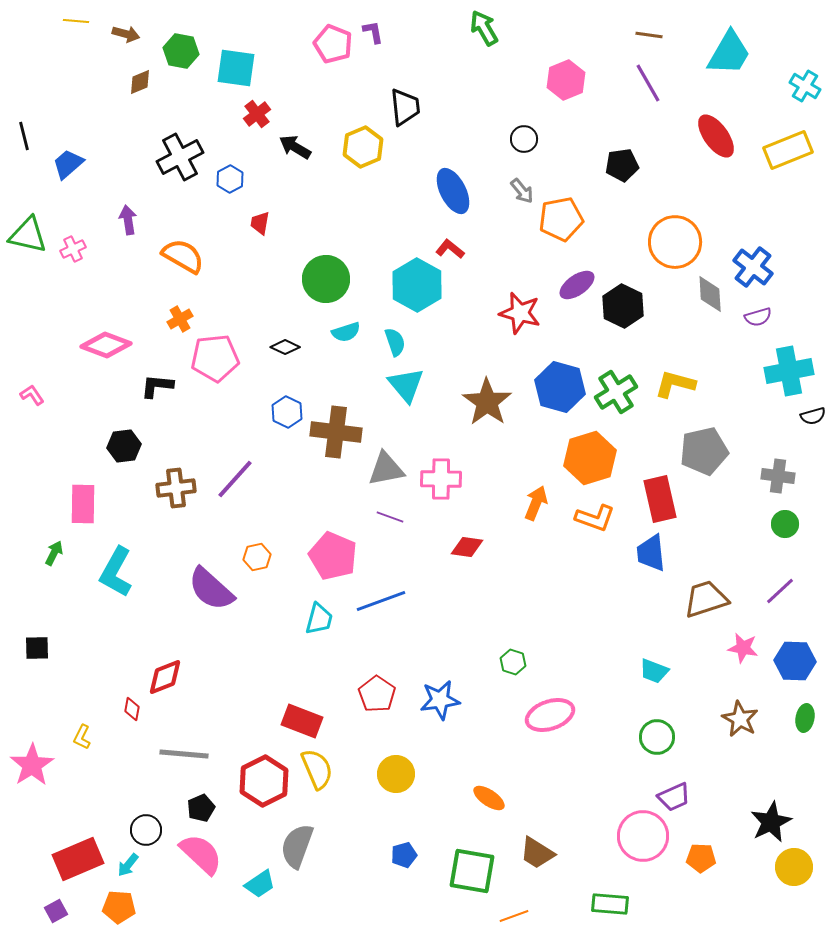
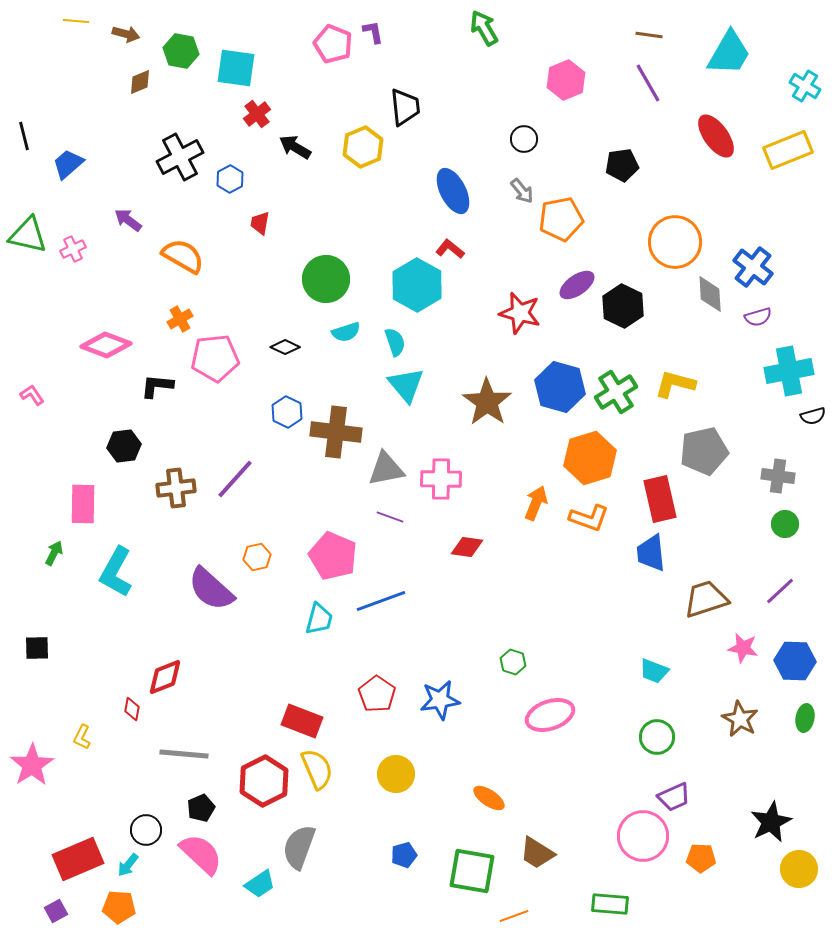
purple arrow at (128, 220): rotated 44 degrees counterclockwise
orange L-shape at (595, 518): moved 6 px left
gray semicircle at (297, 846): moved 2 px right, 1 px down
yellow circle at (794, 867): moved 5 px right, 2 px down
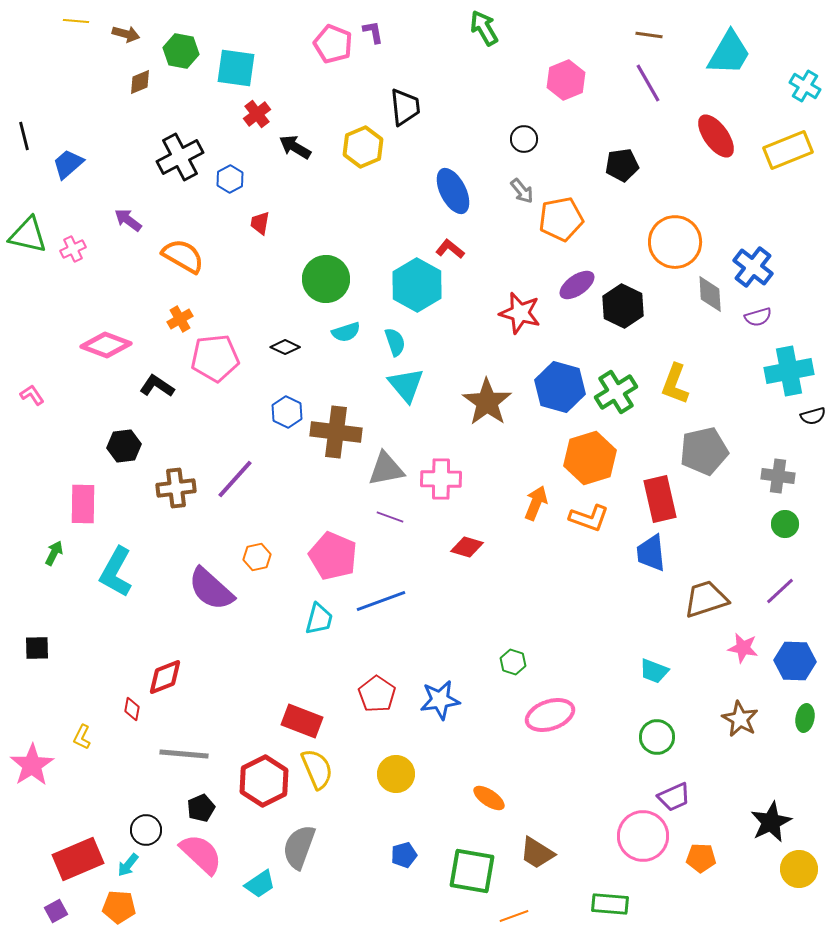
yellow L-shape at (675, 384): rotated 84 degrees counterclockwise
black L-shape at (157, 386): rotated 28 degrees clockwise
red diamond at (467, 547): rotated 8 degrees clockwise
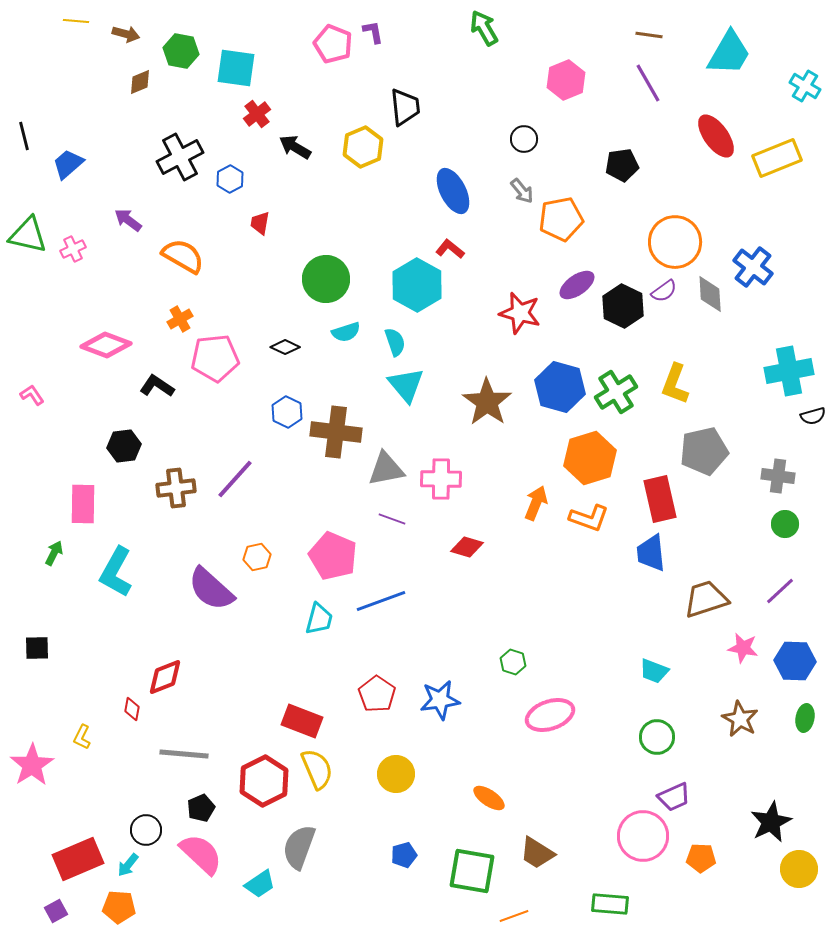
yellow rectangle at (788, 150): moved 11 px left, 8 px down
purple semicircle at (758, 317): moved 94 px left, 26 px up; rotated 20 degrees counterclockwise
purple line at (390, 517): moved 2 px right, 2 px down
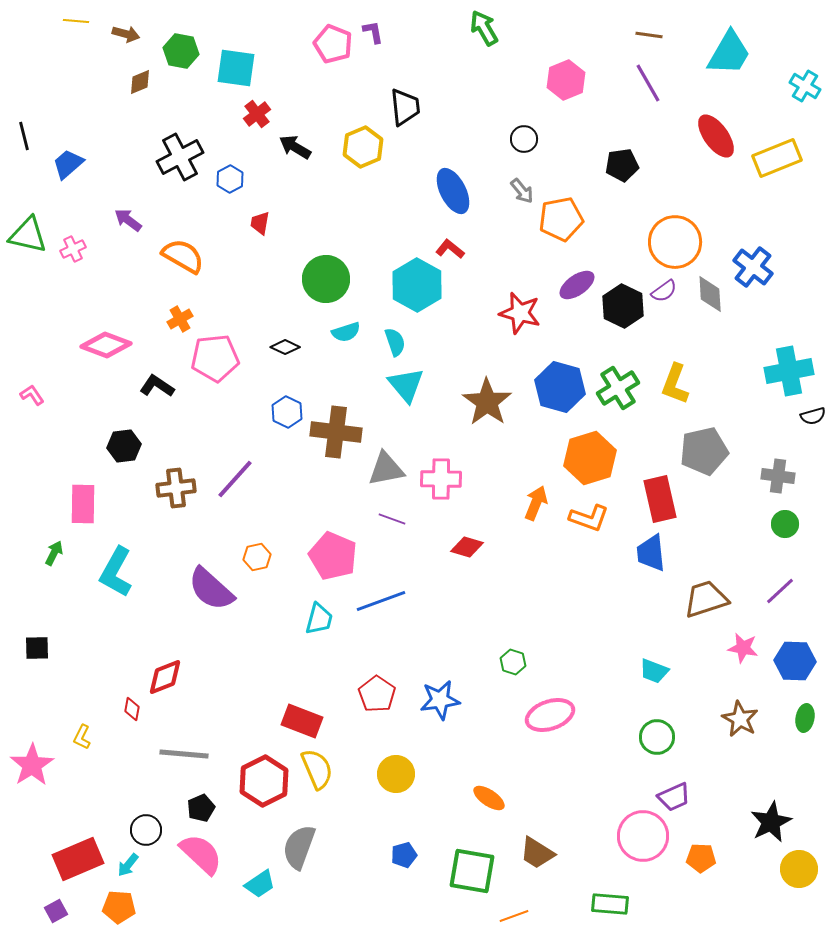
green cross at (616, 392): moved 2 px right, 4 px up
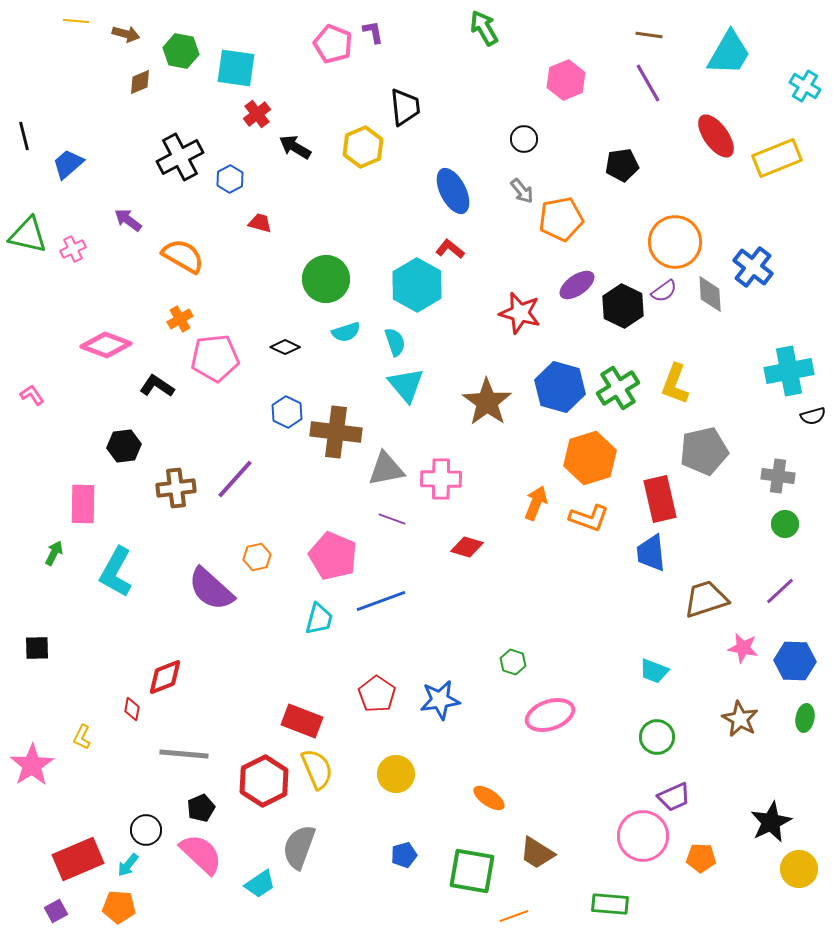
red trapezoid at (260, 223): rotated 95 degrees clockwise
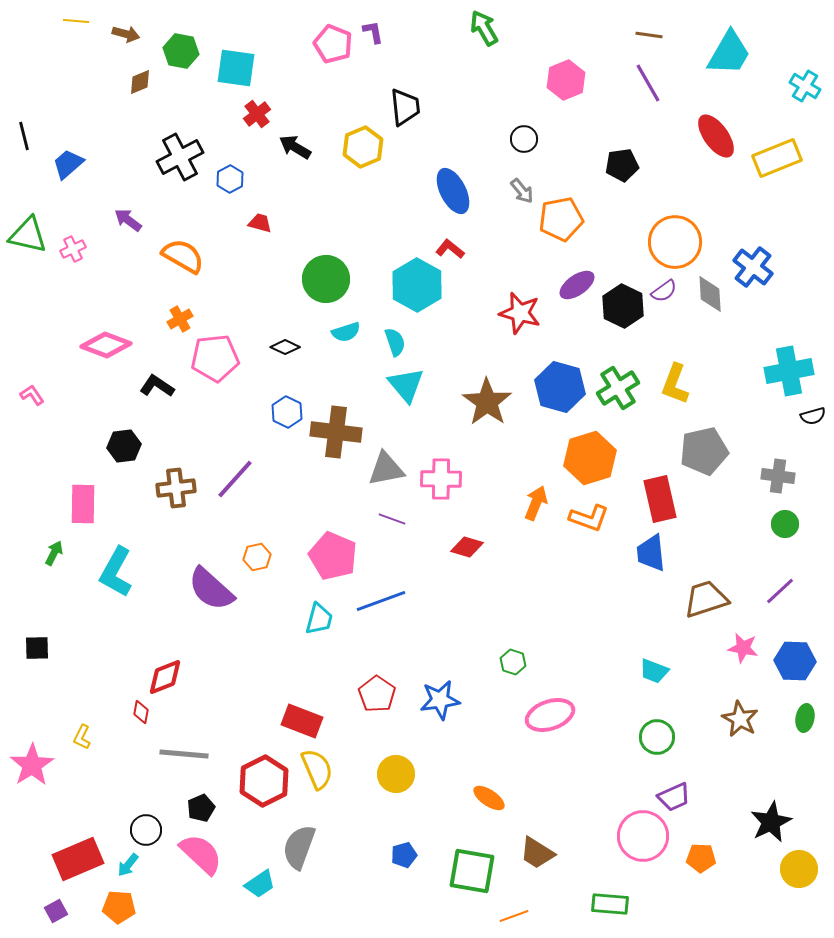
red diamond at (132, 709): moved 9 px right, 3 px down
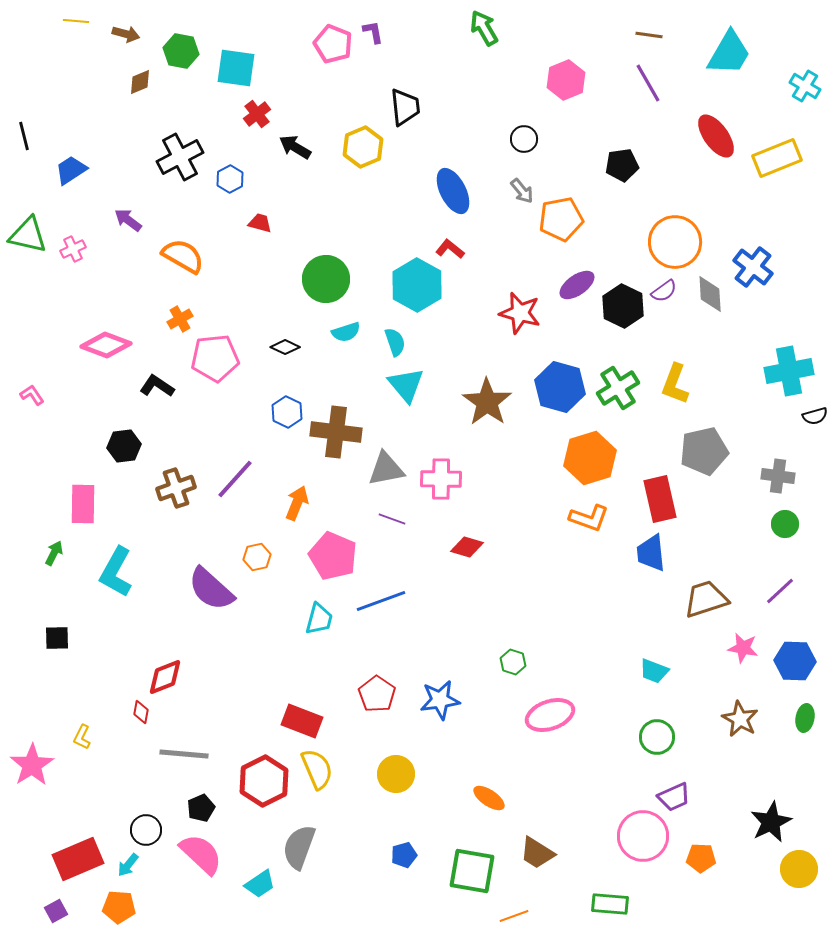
blue trapezoid at (68, 164): moved 3 px right, 6 px down; rotated 8 degrees clockwise
black semicircle at (813, 416): moved 2 px right
brown cross at (176, 488): rotated 12 degrees counterclockwise
orange arrow at (536, 503): moved 239 px left
black square at (37, 648): moved 20 px right, 10 px up
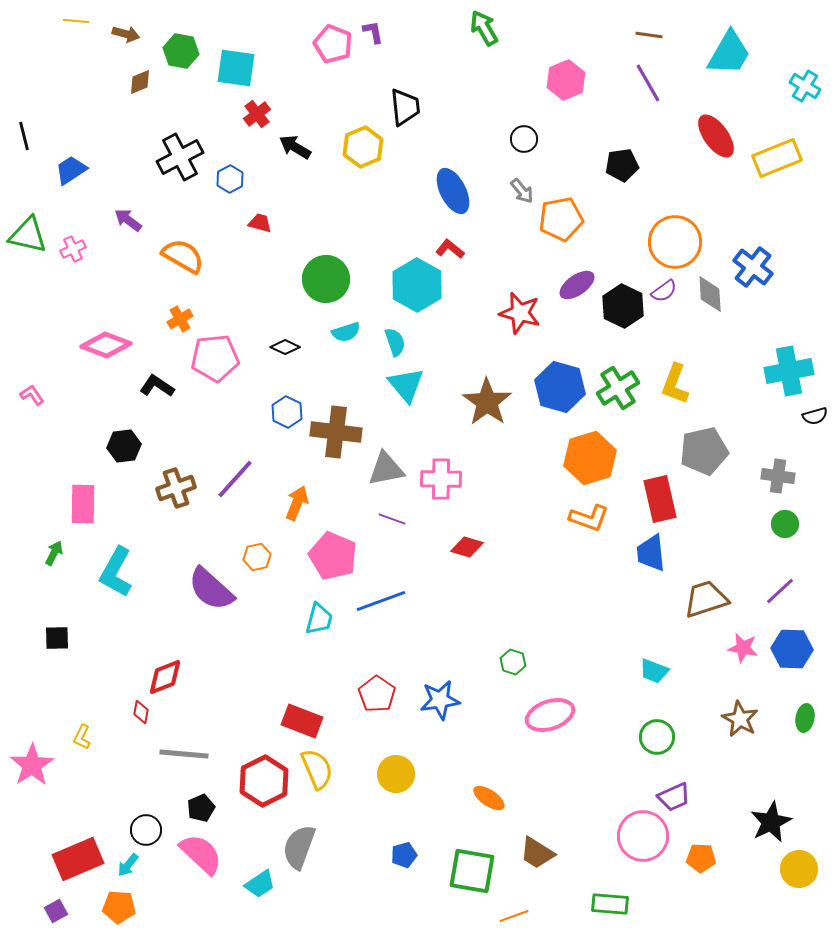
blue hexagon at (795, 661): moved 3 px left, 12 px up
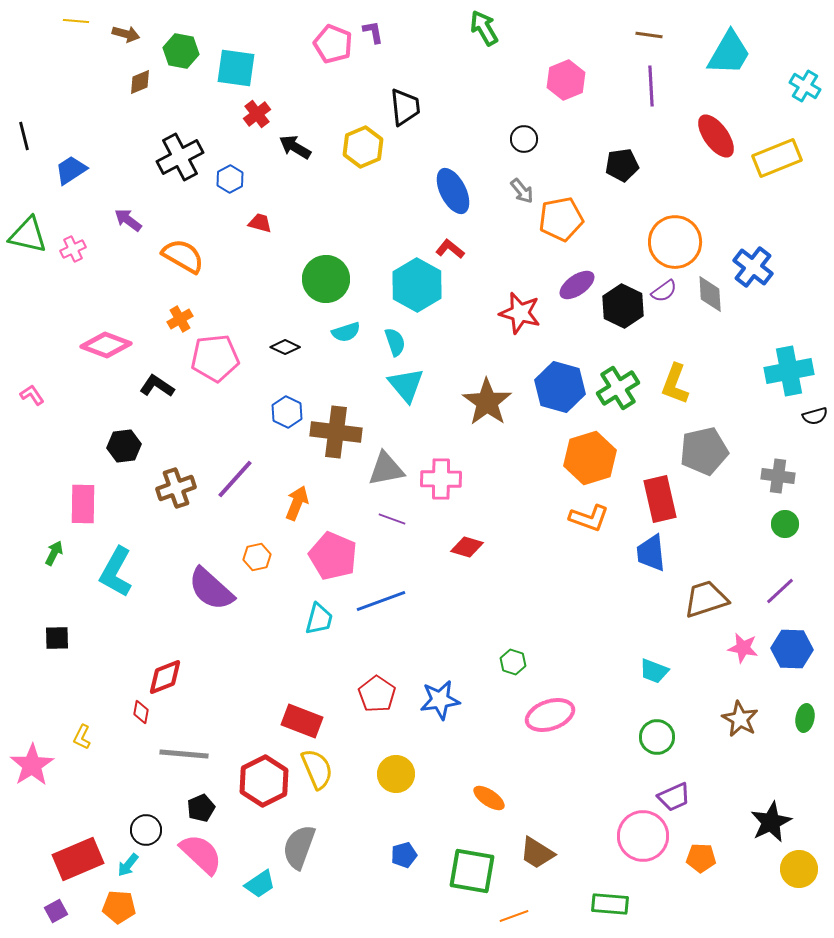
purple line at (648, 83): moved 3 px right, 3 px down; rotated 27 degrees clockwise
